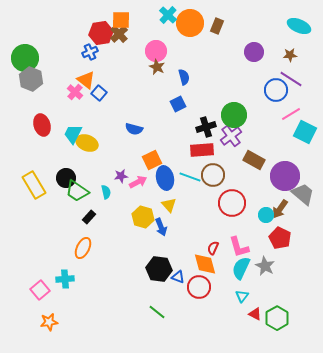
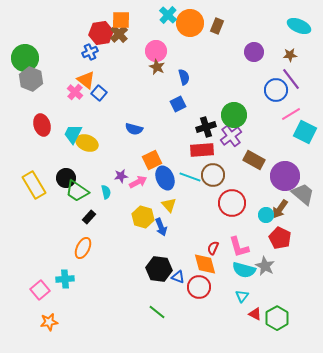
purple line at (291, 79): rotated 20 degrees clockwise
blue ellipse at (165, 178): rotated 10 degrees counterclockwise
cyan semicircle at (241, 268): moved 3 px right, 2 px down; rotated 100 degrees counterclockwise
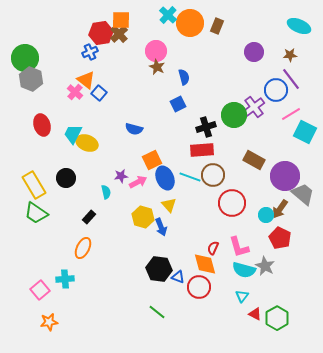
purple cross at (231, 136): moved 23 px right, 29 px up
green trapezoid at (77, 191): moved 41 px left, 22 px down
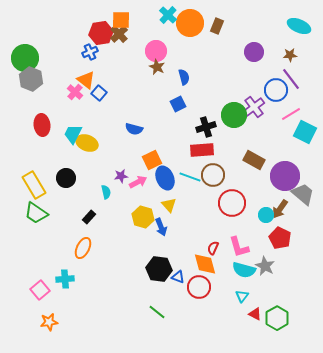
red ellipse at (42, 125): rotated 10 degrees clockwise
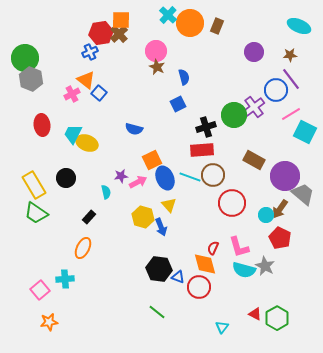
pink cross at (75, 92): moved 3 px left, 2 px down; rotated 21 degrees clockwise
cyan triangle at (242, 296): moved 20 px left, 31 px down
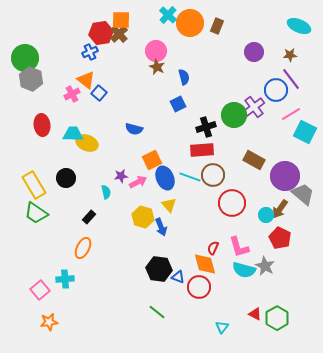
cyan trapezoid at (73, 134): rotated 65 degrees clockwise
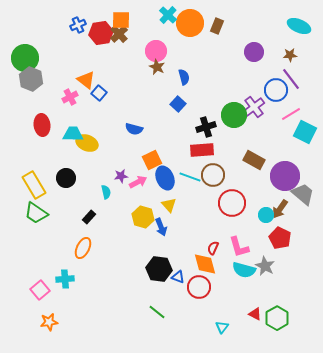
blue cross at (90, 52): moved 12 px left, 27 px up
pink cross at (72, 94): moved 2 px left, 3 px down
blue square at (178, 104): rotated 21 degrees counterclockwise
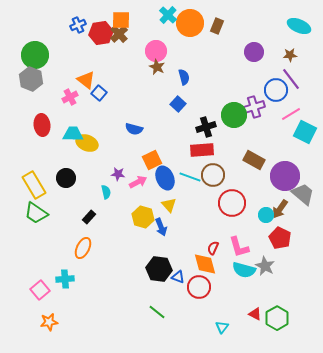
green circle at (25, 58): moved 10 px right, 3 px up
purple cross at (254, 107): rotated 20 degrees clockwise
purple star at (121, 176): moved 3 px left, 2 px up; rotated 16 degrees clockwise
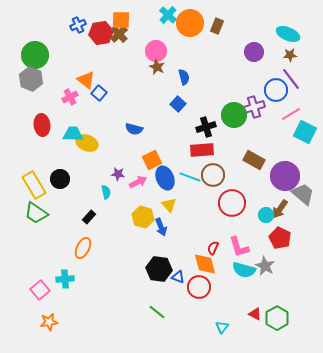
cyan ellipse at (299, 26): moved 11 px left, 8 px down
black circle at (66, 178): moved 6 px left, 1 px down
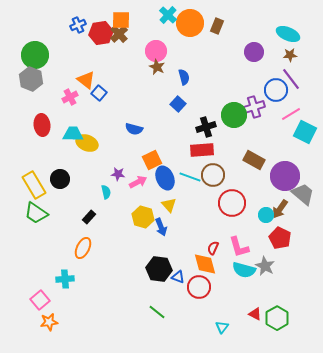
pink square at (40, 290): moved 10 px down
